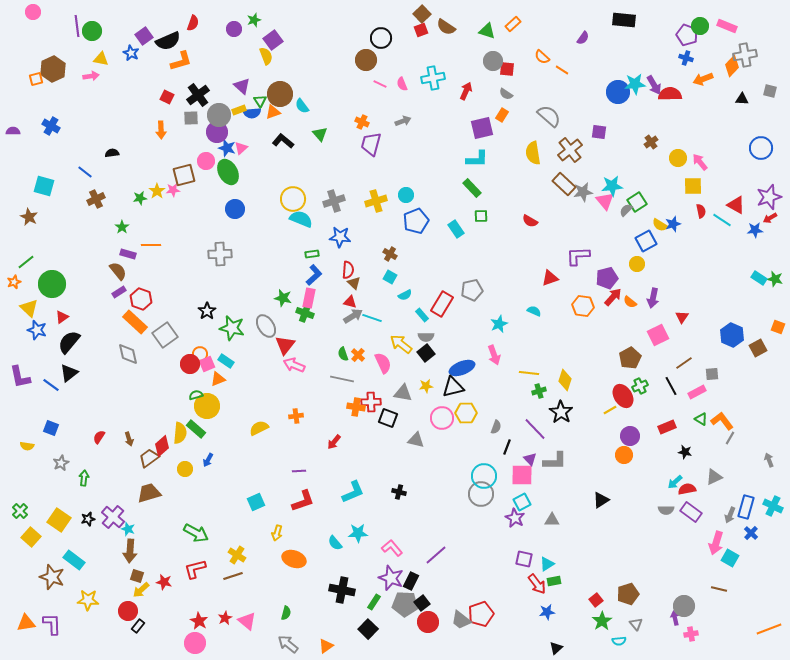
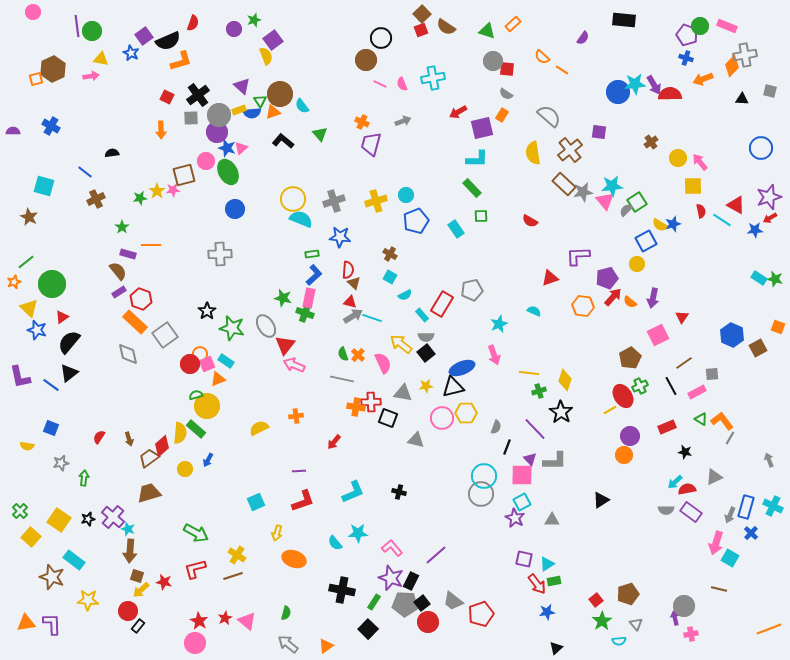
red arrow at (466, 91): moved 8 px left, 21 px down; rotated 144 degrees counterclockwise
gray star at (61, 463): rotated 14 degrees clockwise
gray trapezoid at (461, 620): moved 8 px left, 19 px up
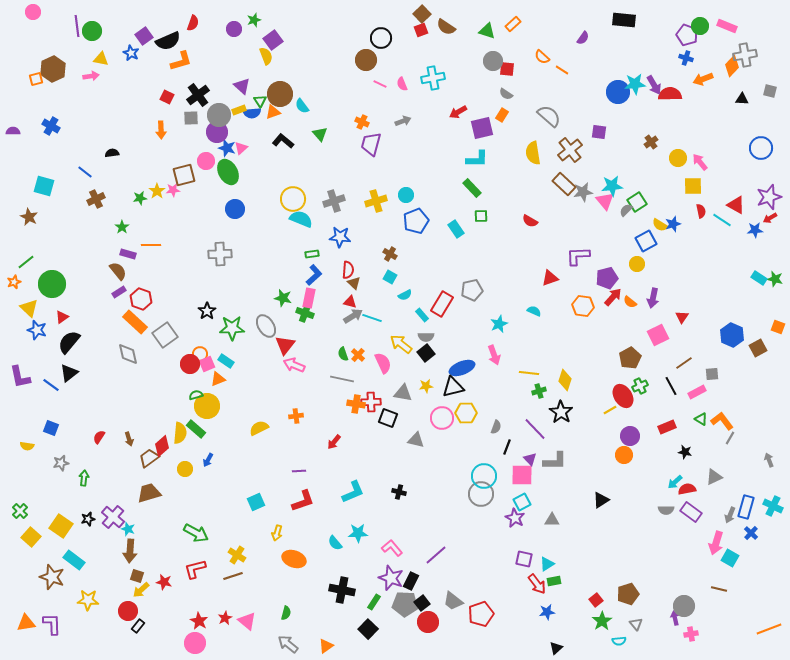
green star at (232, 328): rotated 15 degrees counterclockwise
orange cross at (356, 407): moved 3 px up
yellow square at (59, 520): moved 2 px right, 6 px down
